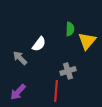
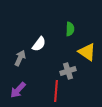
yellow triangle: moved 11 px down; rotated 36 degrees counterclockwise
gray arrow: rotated 70 degrees clockwise
purple arrow: moved 2 px up
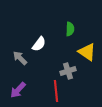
gray arrow: rotated 70 degrees counterclockwise
red line: rotated 10 degrees counterclockwise
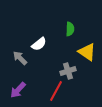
white semicircle: rotated 14 degrees clockwise
red line: rotated 35 degrees clockwise
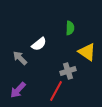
green semicircle: moved 1 px up
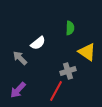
white semicircle: moved 1 px left, 1 px up
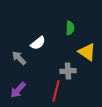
gray arrow: moved 1 px left
gray cross: rotated 14 degrees clockwise
red line: rotated 15 degrees counterclockwise
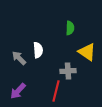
white semicircle: moved 7 px down; rotated 56 degrees counterclockwise
purple arrow: moved 1 px down
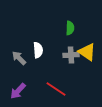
gray cross: moved 3 px right, 16 px up
red line: moved 2 px up; rotated 70 degrees counterclockwise
